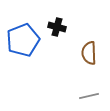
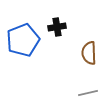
black cross: rotated 24 degrees counterclockwise
gray line: moved 1 px left, 3 px up
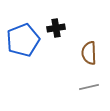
black cross: moved 1 px left, 1 px down
gray line: moved 1 px right, 6 px up
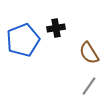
brown semicircle: rotated 30 degrees counterclockwise
gray line: moved 1 px up; rotated 42 degrees counterclockwise
